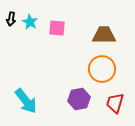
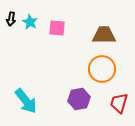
red trapezoid: moved 4 px right
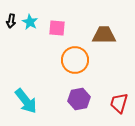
black arrow: moved 2 px down
orange circle: moved 27 px left, 9 px up
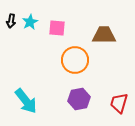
cyan star: rotated 14 degrees clockwise
